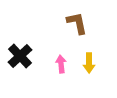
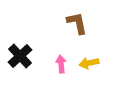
yellow arrow: rotated 78 degrees clockwise
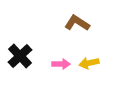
brown L-shape: rotated 45 degrees counterclockwise
pink arrow: rotated 96 degrees clockwise
